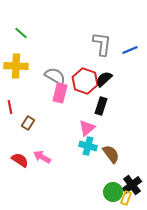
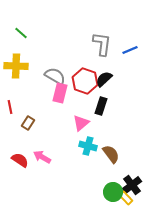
pink triangle: moved 6 px left, 5 px up
yellow rectangle: rotated 64 degrees counterclockwise
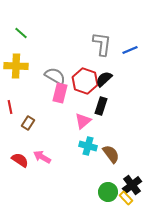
pink triangle: moved 2 px right, 2 px up
green circle: moved 5 px left
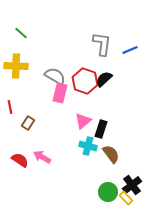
black rectangle: moved 23 px down
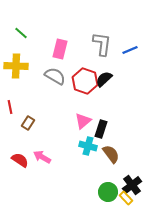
pink rectangle: moved 44 px up
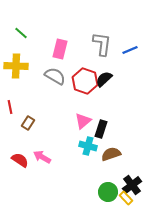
brown semicircle: rotated 72 degrees counterclockwise
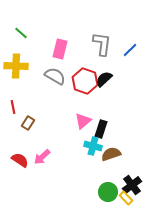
blue line: rotated 21 degrees counterclockwise
red line: moved 3 px right
cyan cross: moved 5 px right
pink arrow: rotated 72 degrees counterclockwise
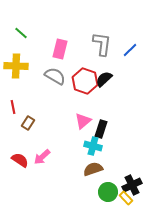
brown semicircle: moved 18 px left, 15 px down
black cross: rotated 12 degrees clockwise
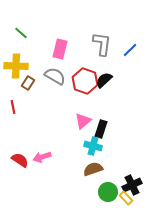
black semicircle: moved 1 px down
brown rectangle: moved 40 px up
pink arrow: rotated 24 degrees clockwise
